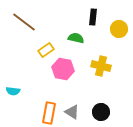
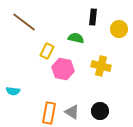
yellow rectangle: moved 1 px right, 1 px down; rotated 28 degrees counterclockwise
black circle: moved 1 px left, 1 px up
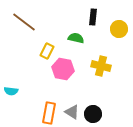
cyan semicircle: moved 2 px left
black circle: moved 7 px left, 3 px down
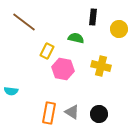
black circle: moved 6 px right
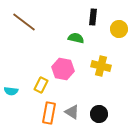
yellow rectangle: moved 6 px left, 34 px down
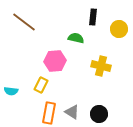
pink hexagon: moved 8 px left, 8 px up; rotated 15 degrees counterclockwise
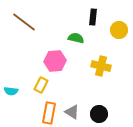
yellow circle: moved 1 px down
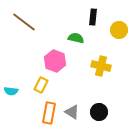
pink hexagon: rotated 25 degrees clockwise
black circle: moved 2 px up
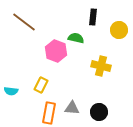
pink hexagon: moved 1 px right, 10 px up
gray triangle: moved 4 px up; rotated 28 degrees counterclockwise
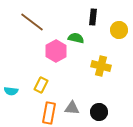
brown line: moved 8 px right
pink hexagon: rotated 10 degrees clockwise
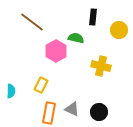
cyan semicircle: rotated 96 degrees counterclockwise
gray triangle: moved 1 px down; rotated 21 degrees clockwise
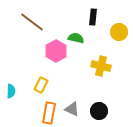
yellow circle: moved 2 px down
black circle: moved 1 px up
